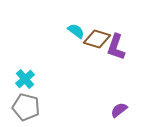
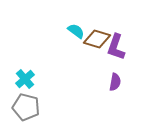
purple semicircle: moved 4 px left, 28 px up; rotated 138 degrees clockwise
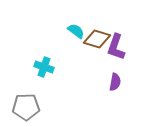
cyan cross: moved 19 px right, 12 px up; rotated 30 degrees counterclockwise
gray pentagon: rotated 16 degrees counterclockwise
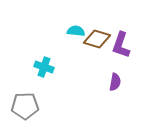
cyan semicircle: rotated 30 degrees counterclockwise
purple L-shape: moved 5 px right, 2 px up
gray pentagon: moved 1 px left, 1 px up
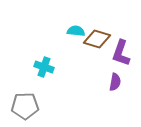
purple L-shape: moved 8 px down
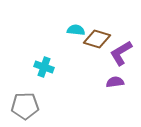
cyan semicircle: moved 1 px up
purple L-shape: rotated 40 degrees clockwise
purple semicircle: rotated 108 degrees counterclockwise
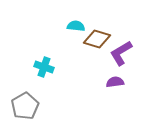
cyan semicircle: moved 4 px up
gray pentagon: rotated 28 degrees counterclockwise
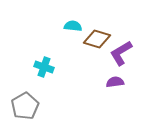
cyan semicircle: moved 3 px left
